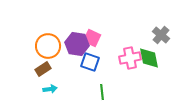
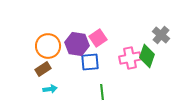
pink square: moved 6 px right; rotated 30 degrees clockwise
green diamond: moved 2 px left, 2 px up; rotated 30 degrees clockwise
blue square: rotated 24 degrees counterclockwise
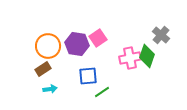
blue square: moved 2 px left, 14 px down
green line: rotated 63 degrees clockwise
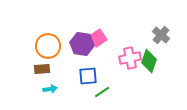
purple hexagon: moved 5 px right
green diamond: moved 2 px right, 5 px down
brown rectangle: moved 1 px left; rotated 28 degrees clockwise
